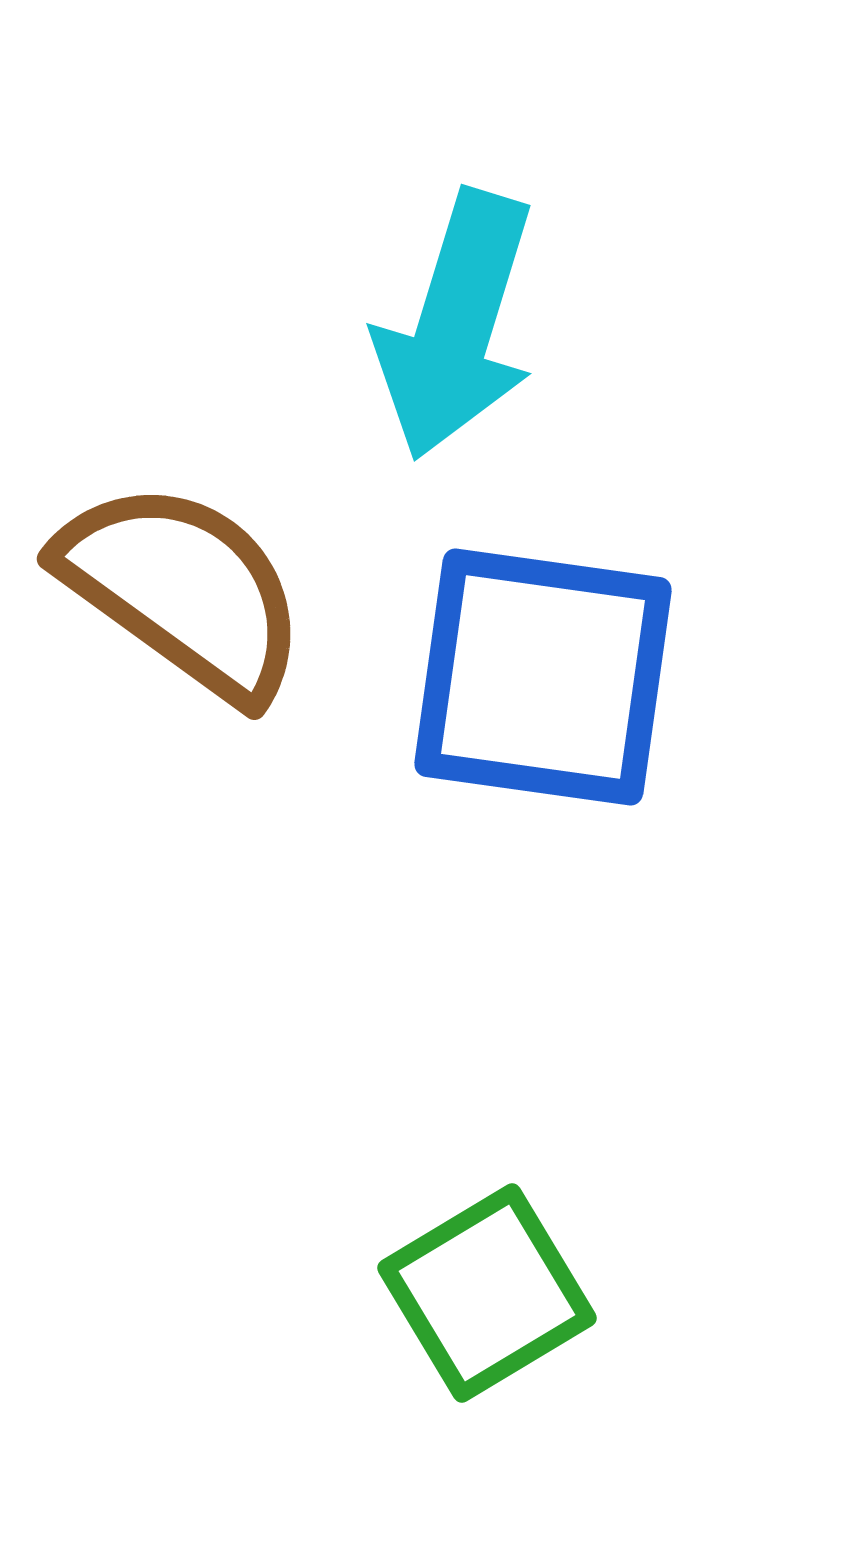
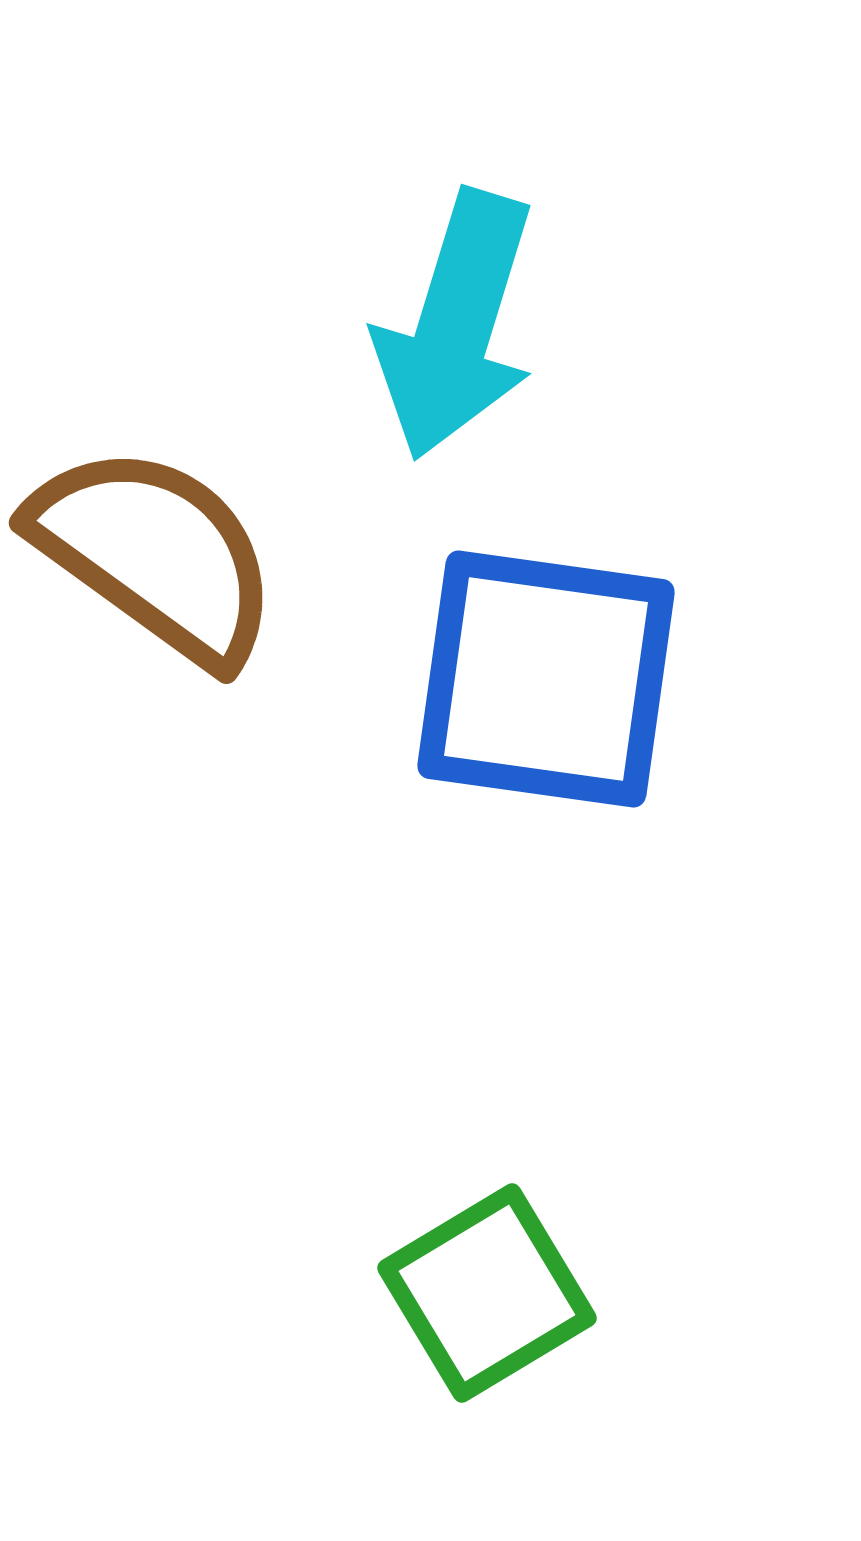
brown semicircle: moved 28 px left, 36 px up
blue square: moved 3 px right, 2 px down
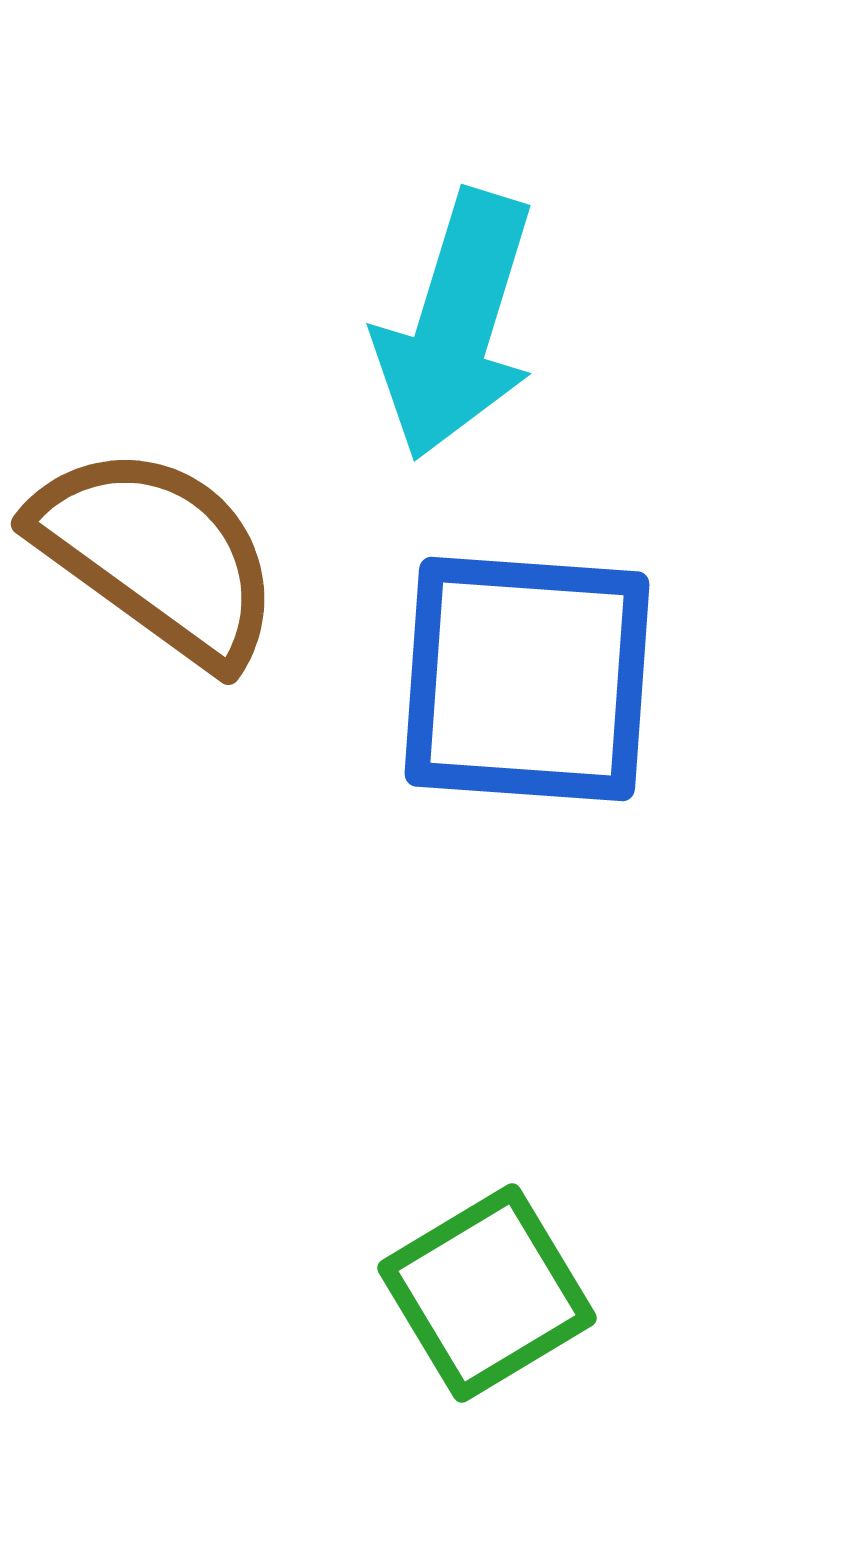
brown semicircle: moved 2 px right, 1 px down
blue square: moved 19 px left; rotated 4 degrees counterclockwise
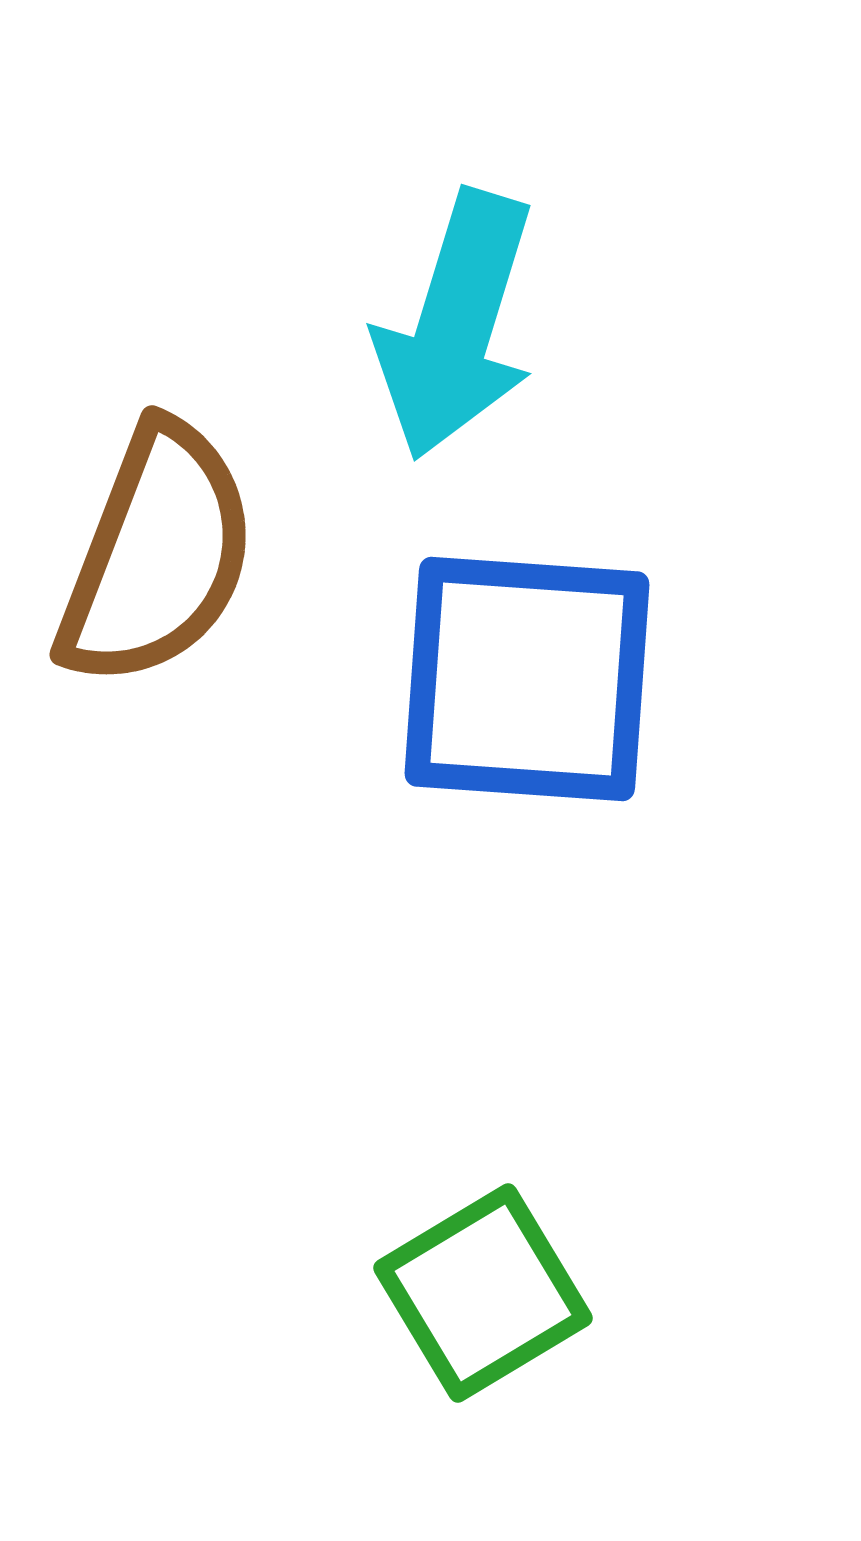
brown semicircle: rotated 75 degrees clockwise
green square: moved 4 px left
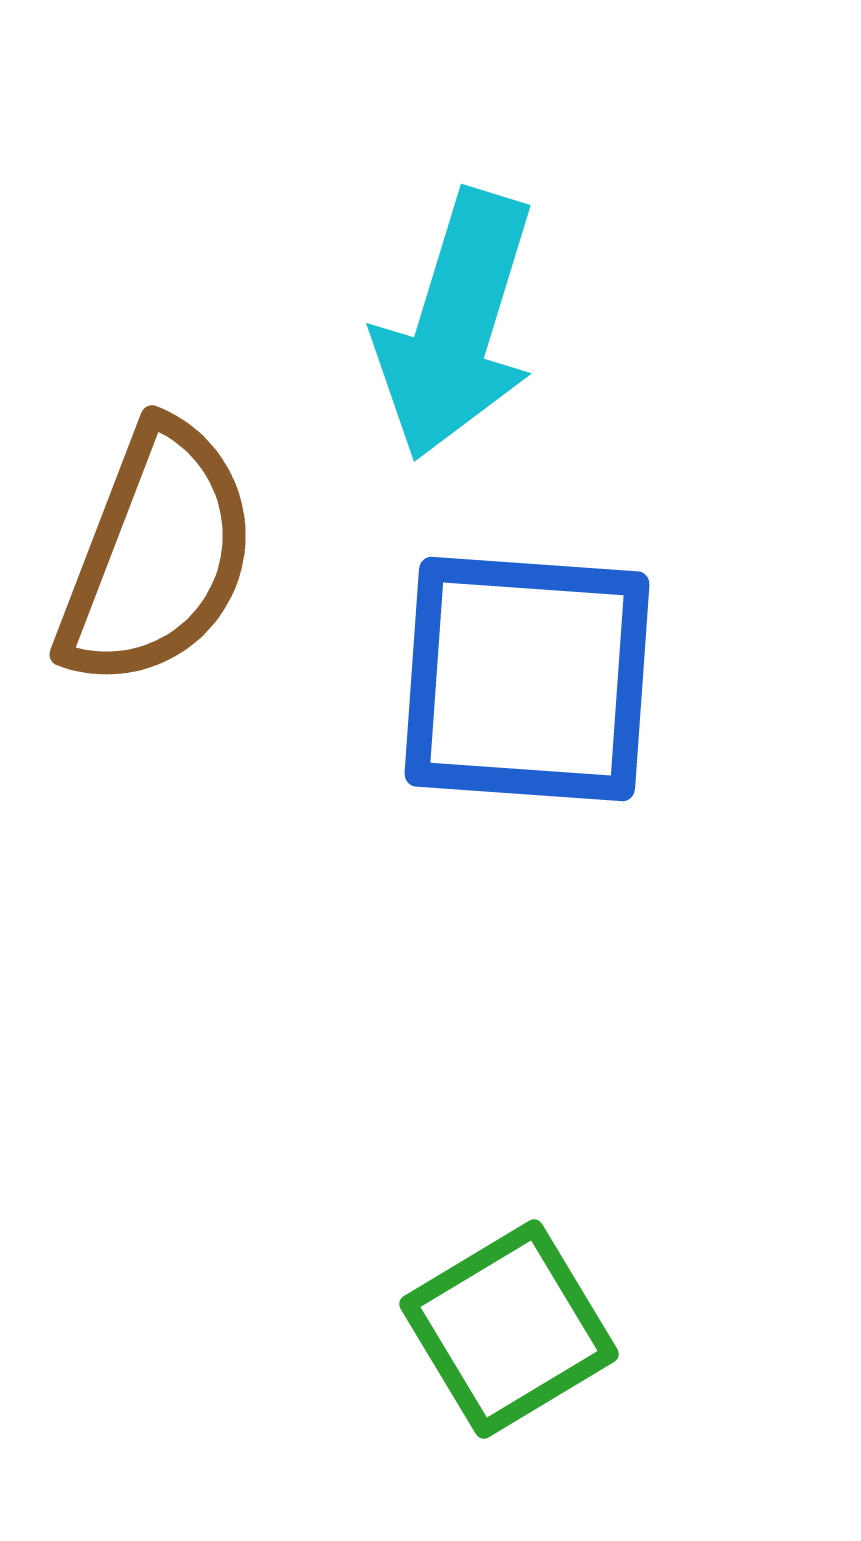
green square: moved 26 px right, 36 px down
